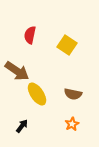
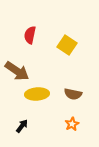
yellow ellipse: rotated 60 degrees counterclockwise
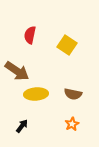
yellow ellipse: moved 1 px left
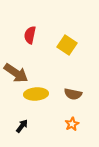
brown arrow: moved 1 px left, 2 px down
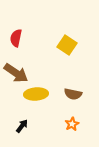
red semicircle: moved 14 px left, 3 px down
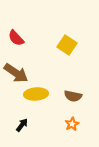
red semicircle: rotated 54 degrees counterclockwise
brown semicircle: moved 2 px down
black arrow: moved 1 px up
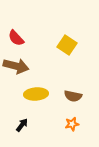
brown arrow: moved 7 px up; rotated 20 degrees counterclockwise
orange star: rotated 16 degrees clockwise
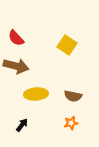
orange star: moved 1 px left, 1 px up
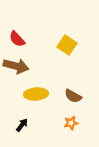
red semicircle: moved 1 px right, 1 px down
brown semicircle: rotated 18 degrees clockwise
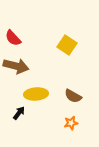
red semicircle: moved 4 px left, 1 px up
black arrow: moved 3 px left, 12 px up
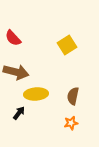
yellow square: rotated 24 degrees clockwise
brown arrow: moved 6 px down
brown semicircle: rotated 72 degrees clockwise
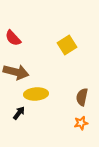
brown semicircle: moved 9 px right, 1 px down
orange star: moved 10 px right
